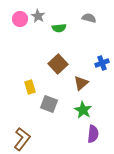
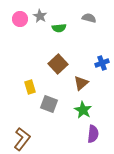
gray star: moved 2 px right
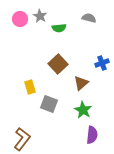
purple semicircle: moved 1 px left, 1 px down
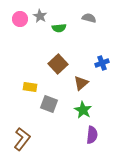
yellow rectangle: rotated 64 degrees counterclockwise
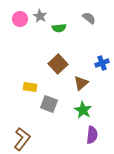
gray semicircle: rotated 24 degrees clockwise
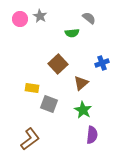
green semicircle: moved 13 px right, 5 px down
yellow rectangle: moved 2 px right, 1 px down
brown L-shape: moved 8 px right; rotated 15 degrees clockwise
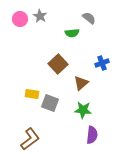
yellow rectangle: moved 6 px down
gray square: moved 1 px right, 1 px up
green star: rotated 24 degrees counterclockwise
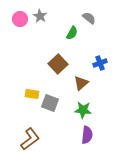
green semicircle: rotated 56 degrees counterclockwise
blue cross: moved 2 px left
purple semicircle: moved 5 px left
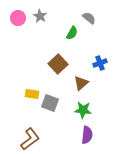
pink circle: moved 2 px left, 1 px up
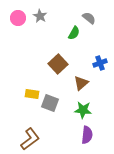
green semicircle: moved 2 px right
